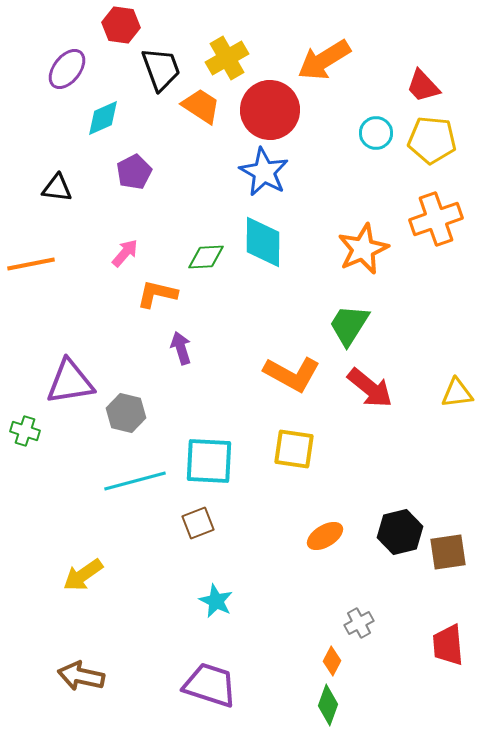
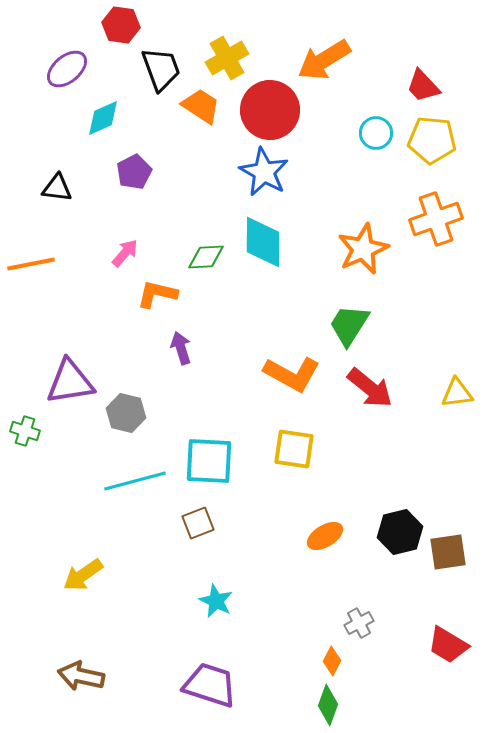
purple ellipse at (67, 69): rotated 12 degrees clockwise
red trapezoid at (448, 645): rotated 54 degrees counterclockwise
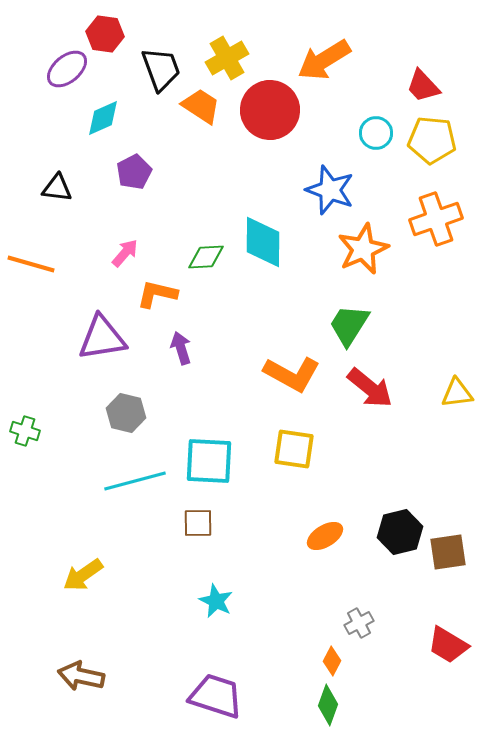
red hexagon at (121, 25): moved 16 px left, 9 px down
blue star at (264, 172): moved 66 px right, 18 px down; rotated 9 degrees counterclockwise
orange line at (31, 264): rotated 27 degrees clockwise
purple triangle at (70, 382): moved 32 px right, 44 px up
brown square at (198, 523): rotated 20 degrees clockwise
purple trapezoid at (210, 685): moved 6 px right, 11 px down
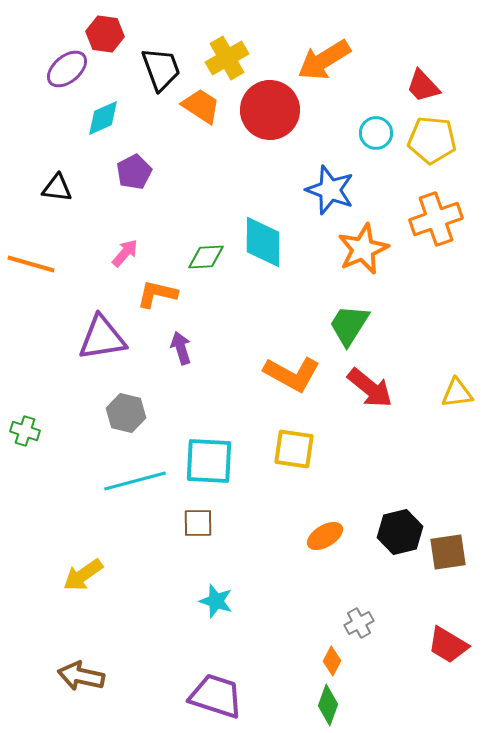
cyan star at (216, 601): rotated 8 degrees counterclockwise
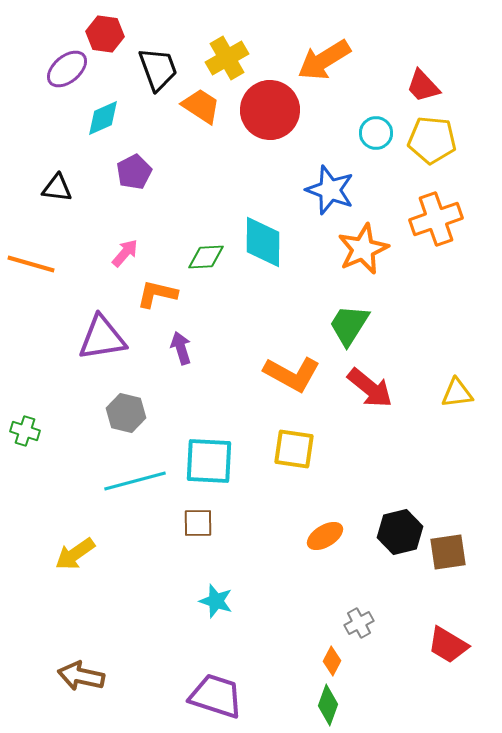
black trapezoid at (161, 69): moved 3 px left
yellow arrow at (83, 575): moved 8 px left, 21 px up
